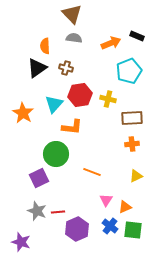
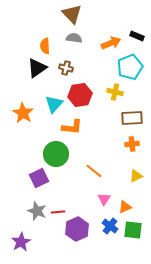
cyan pentagon: moved 1 px right, 4 px up
yellow cross: moved 7 px right, 7 px up
orange line: moved 2 px right, 1 px up; rotated 18 degrees clockwise
pink triangle: moved 2 px left, 1 px up
purple star: rotated 24 degrees clockwise
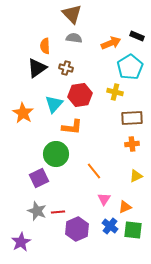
cyan pentagon: rotated 10 degrees counterclockwise
orange line: rotated 12 degrees clockwise
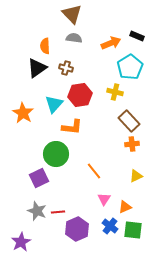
brown rectangle: moved 3 px left, 3 px down; rotated 50 degrees clockwise
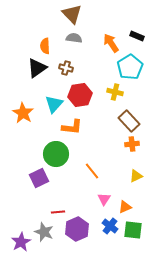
orange arrow: rotated 102 degrees counterclockwise
orange line: moved 2 px left
gray star: moved 7 px right, 21 px down
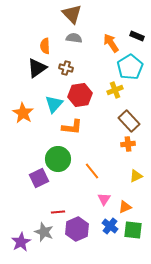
yellow cross: moved 2 px up; rotated 35 degrees counterclockwise
orange cross: moved 4 px left
green circle: moved 2 px right, 5 px down
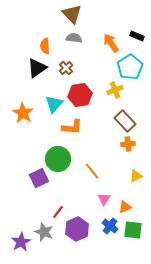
brown cross: rotated 32 degrees clockwise
brown rectangle: moved 4 px left
red line: rotated 48 degrees counterclockwise
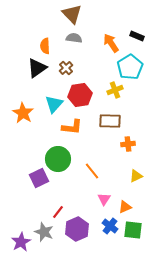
brown rectangle: moved 15 px left; rotated 45 degrees counterclockwise
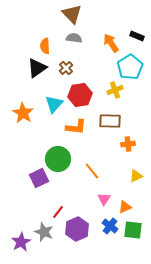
orange L-shape: moved 4 px right
